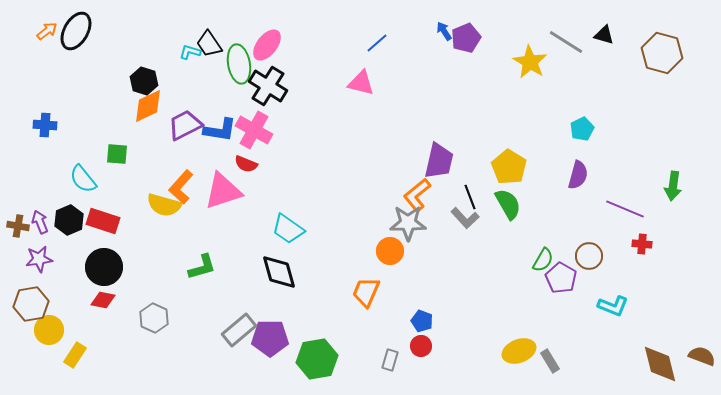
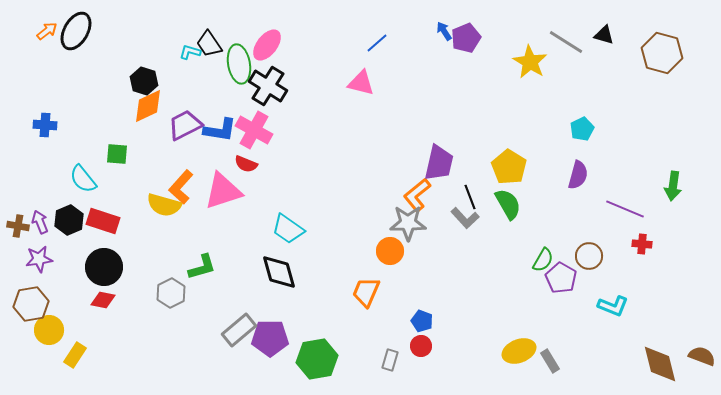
purple trapezoid at (439, 161): moved 2 px down
gray hexagon at (154, 318): moved 17 px right, 25 px up; rotated 8 degrees clockwise
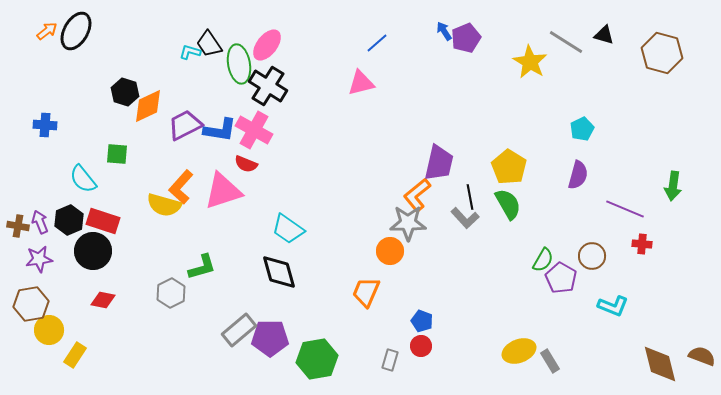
black hexagon at (144, 81): moved 19 px left, 11 px down
pink triangle at (361, 83): rotated 28 degrees counterclockwise
black line at (470, 197): rotated 10 degrees clockwise
brown circle at (589, 256): moved 3 px right
black circle at (104, 267): moved 11 px left, 16 px up
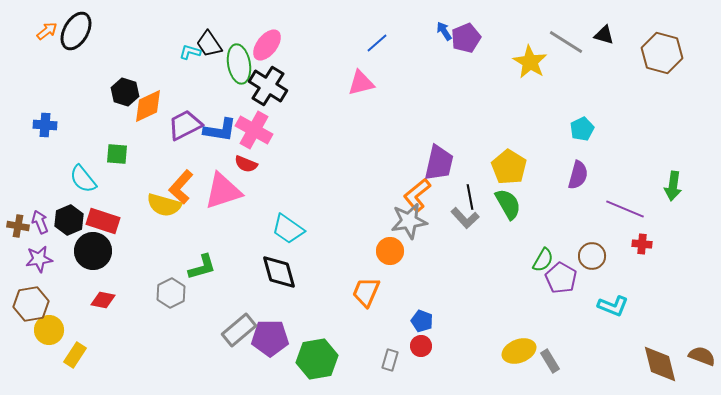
gray star at (408, 223): moved 1 px right, 2 px up; rotated 9 degrees counterclockwise
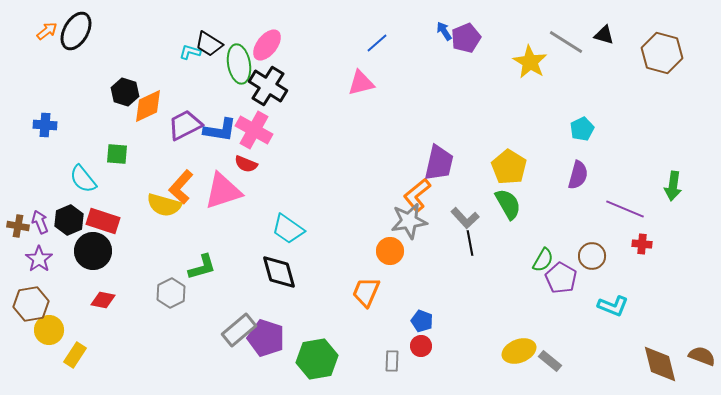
black trapezoid at (209, 44): rotated 24 degrees counterclockwise
black line at (470, 197): moved 46 px down
purple star at (39, 259): rotated 28 degrees counterclockwise
purple pentagon at (270, 338): moved 4 px left; rotated 18 degrees clockwise
gray rectangle at (390, 360): moved 2 px right, 1 px down; rotated 15 degrees counterclockwise
gray rectangle at (550, 361): rotated 20 degrees counterclockwise
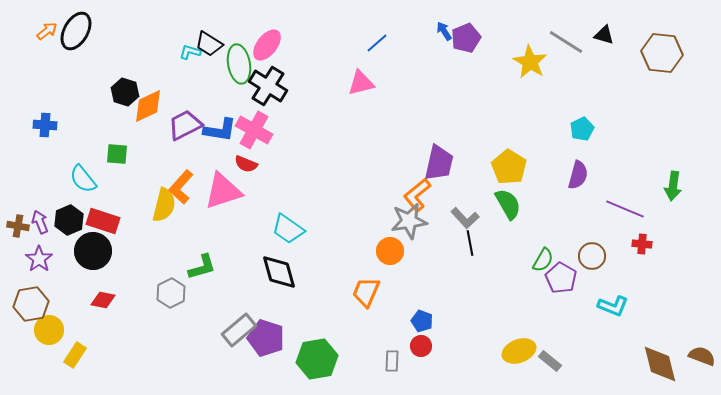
brown hexagon at (662, 53): rotated 9 degrees counterclockwise
yellow semicircle at (164, 205): rotated 92 degrees counterclockwise
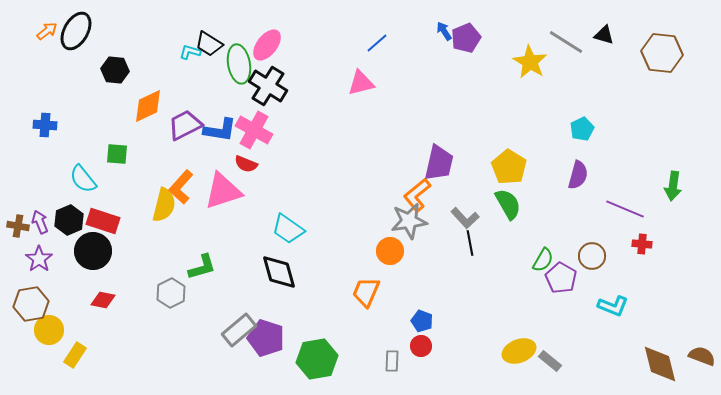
black hexagon at (125, 92): moved 10 px left, 22 px up; rotated 12 degrees counterclockwise
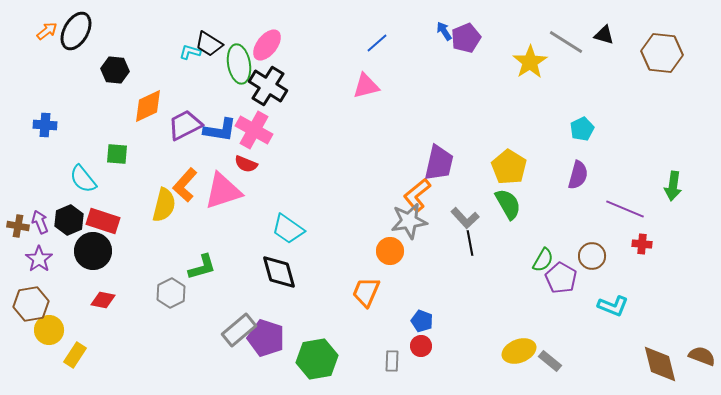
yellow star at (530, 62): rotated 8 degrees clockwise
pink triangle at (361, 83): moved 5 px right, 3 px down
orange L-shape at (181, 187): moved 4 px right, 2 px up
